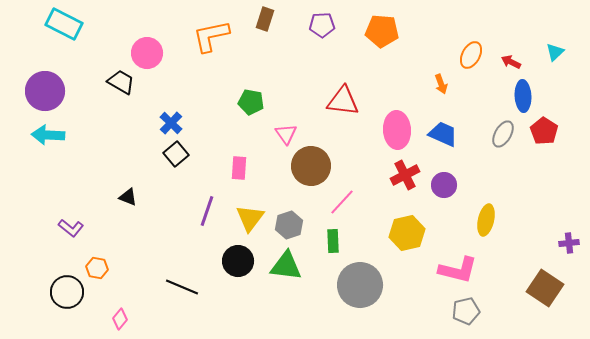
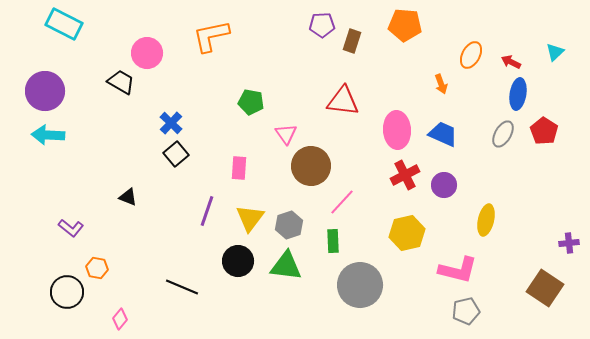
brown rectangle at (265, 19): moved 87 px right, 22 px down
orange pentagon at (382, 31): moved 23 px right, 6 px up
blue ellipse at (523, 96): moved 5 px left, 2 px up; rotated 12 degrees clockwise
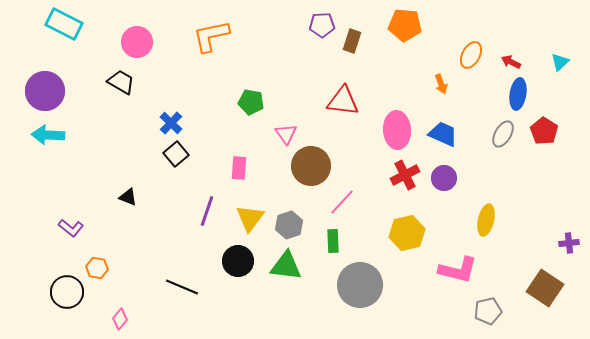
cyan triangle at (555, 52): moved 5 px right, 10 px down
pink circle at (147, 53): moved 10 px left, 11 px up
purple circle at (444, 185): moved 7 px up
gray pentagon at (466, 311): moved 22 px right
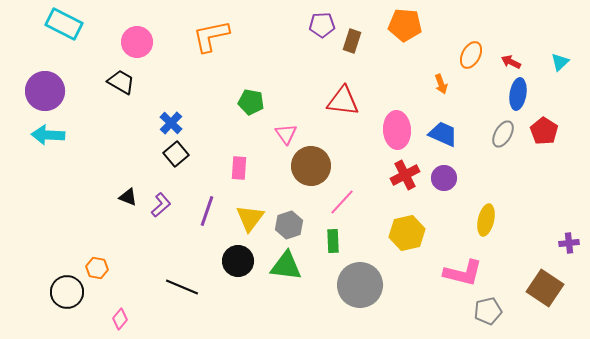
purple L-shape at (71, 228): moved 90 px right, 23 px up; rotated 80 degrees counterclockwise
pink L-shape at (458, 270): moved 5 px right, 3 px down
